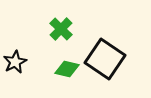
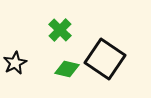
green cross: moved 1 px left, 1 px down
black star: moved 1 px down
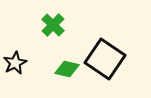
green cross: moved 7 px left, 5 px up
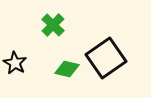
black square: moved 1 px right, 1 px up; rotated 21 degrees clockwise
black star: rotated 15 degrees counterclockwise
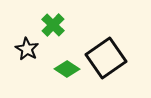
black star: moved 12 px right, 14 px up
green diamond: rotated 20 degrees clockwise
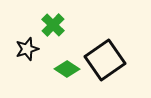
black star: rotated 25 degrees clockwise
black square: moved 1 px left, 2 px down
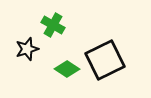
green cross: rotated 15 degrees counterclockwise
black square: rotated 9 degrees clockwise
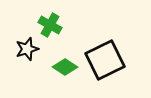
green cross: moved 3 px left
green diamond: moved 2 px left, 2 px up
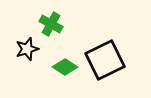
green cross: moved 1 px right, 1 px up
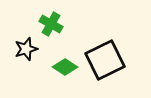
black star: moved 1 px left
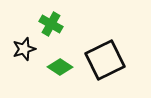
black star: moved 2 px left
green diamond: moved 5 px left
